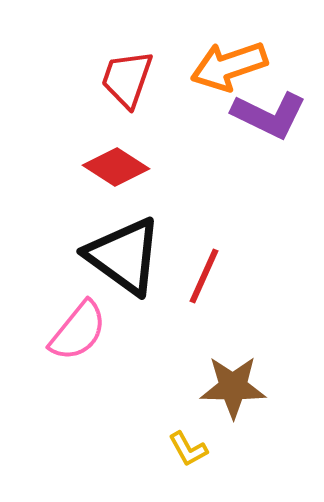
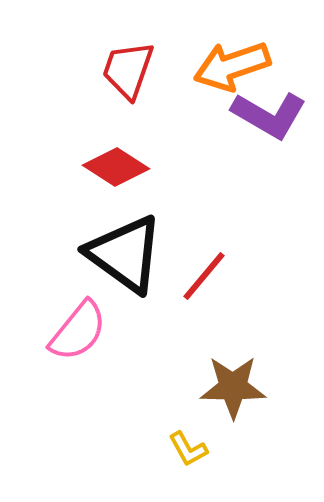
orange arrow: moved 3 px right
red trapezoid: moved 1 px right, 9 px up
purple L-shape: rotated 4 degrees clockwise
black triangle: moved 1 px right, 2 px up
red line: rotated 16 degrees clockwise
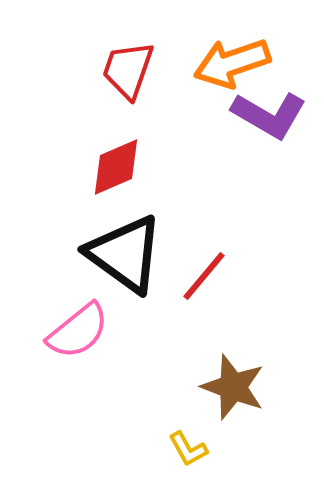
orange arrow: moved 3 px up
red diamond: rotated 56 degrees counterclockwise
pink semicircle: rotated 12 degrees clockwise
brown star: rotated 20 degrees clockwise
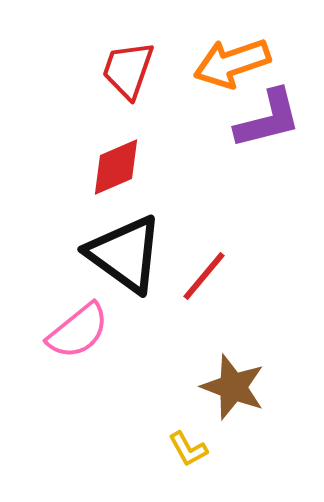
purple L-shape: moved 1 px left, 4 px down; rotated 44 degrees counterclockwise
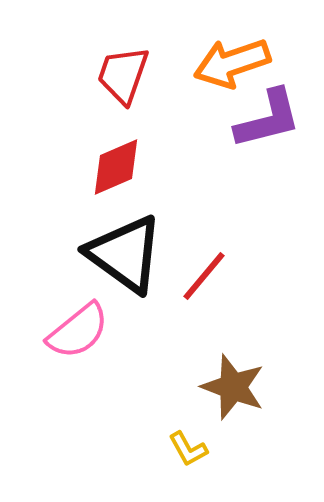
red trapezoid: moved 5 px left, 5 px down
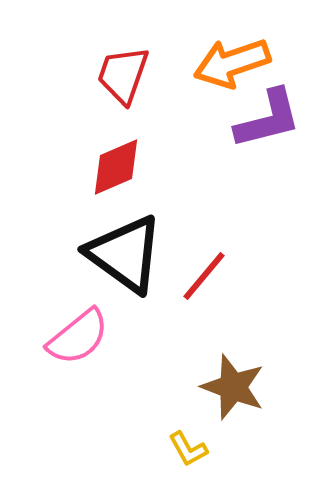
pink semicircle: moved 6 px down
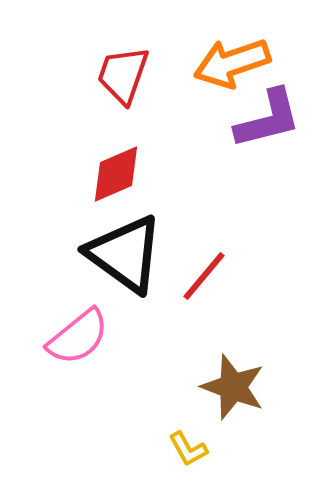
red diamond: moved 7 px down
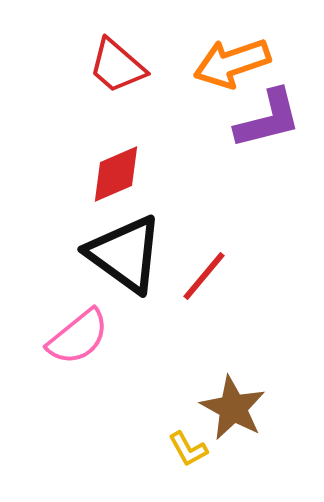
red trapezoid: moved 6 px left, 9 px up; rotated 68 degrees counterclockwise
brown star: moved 21 px down; rotated 8 degrees clockwise
